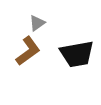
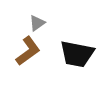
black trapezoid: rotated 21 degrees clockwise
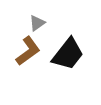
black trapezoid: moved 9 px left; rotated 63 degrees counterclockwise
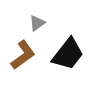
brown L-shape: moved 5 px left, 4 px down
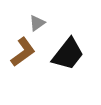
brown L-shape: moved 3 px up
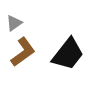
gray triangle: moved 23 px left
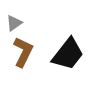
brown L-shape: rotated 28 degrees counterclockwise
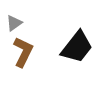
black trapezoid: moved 9 px right, 7 px up
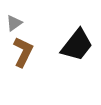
black trapezoid: moved 2 px up
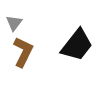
gray triangle: rotated 18 degrees counterclockwise
